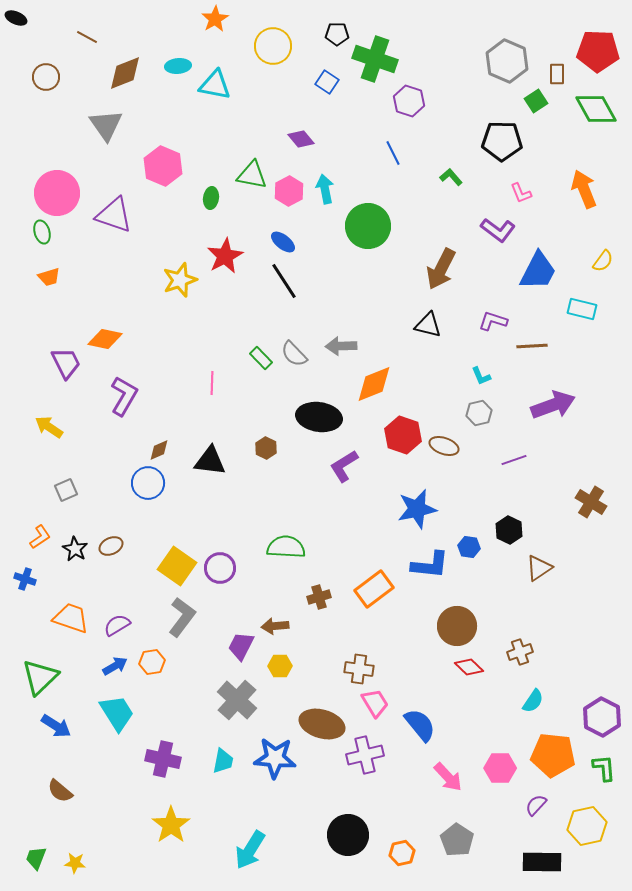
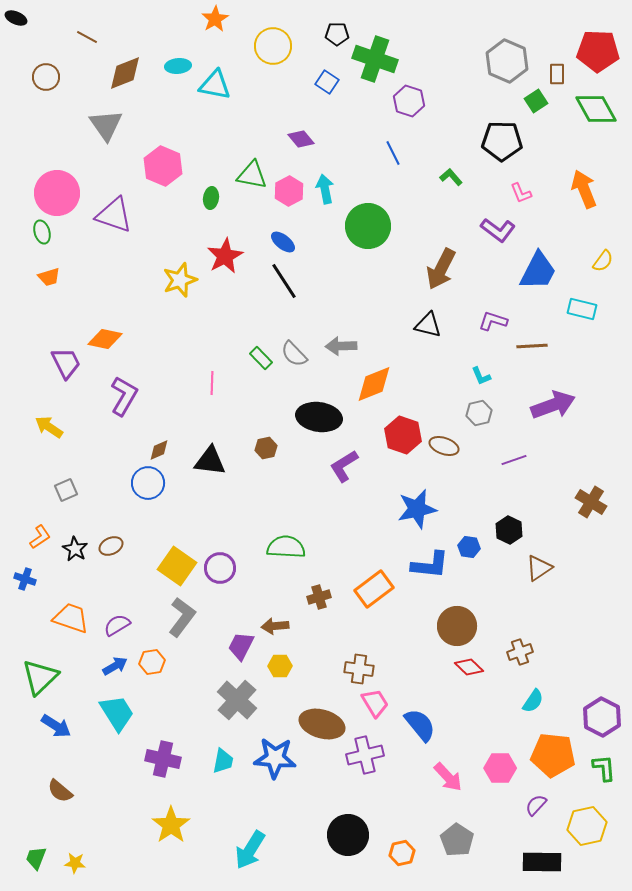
brown hexagon at (266, 448): rotated 20 degrees clockwise
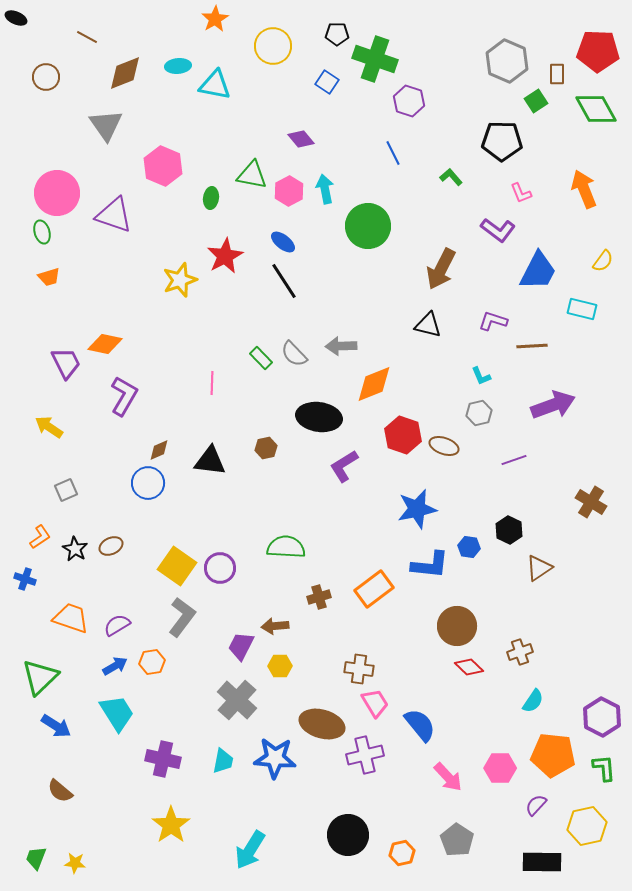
orange diamond at (105, 339): moved 5 px down
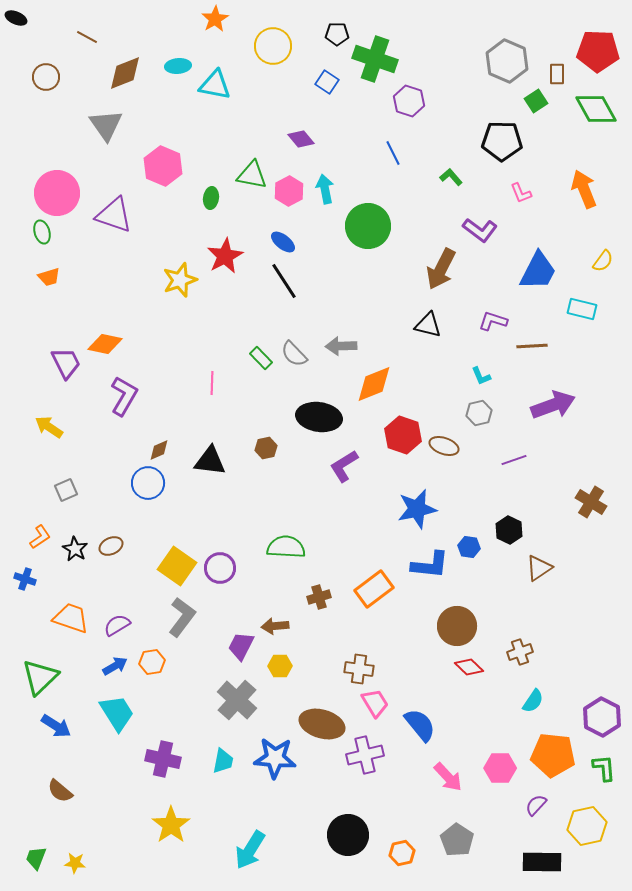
purple L-shape at (498, 230): moved 18 px left
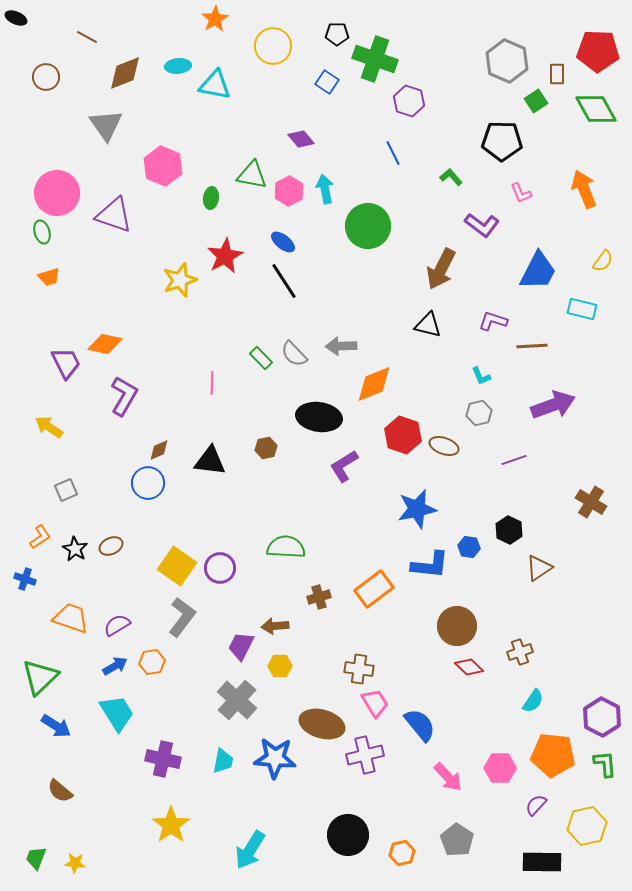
purple L-shape at (480, 230): moved 2 px right, 5 px up
green L-shape at (604, 768): moved 1 px right, 4 px up
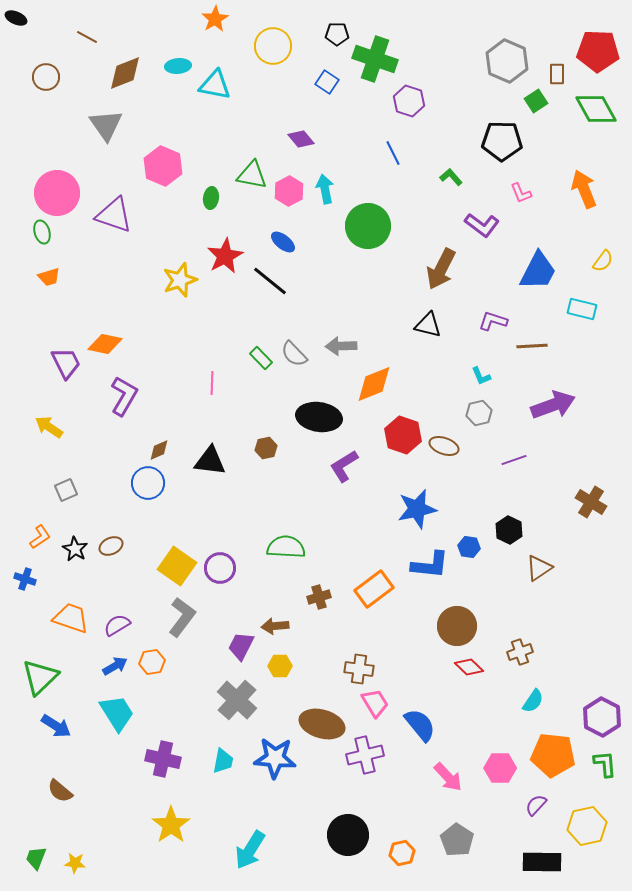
black line at (284, 281): moved 14 px left; rotated 18 degrees counterclockwise
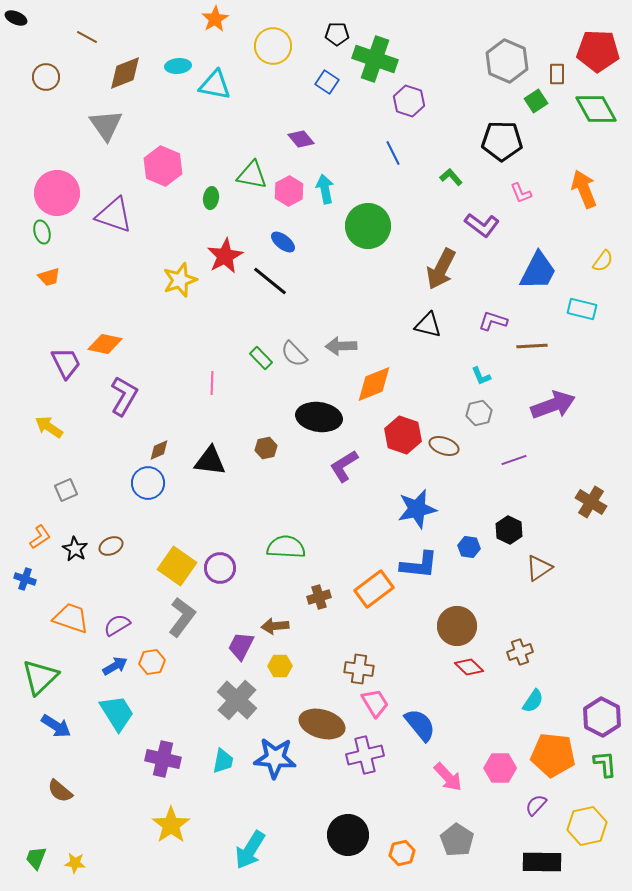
blue L-shape at (430, 565): moved 11 px left
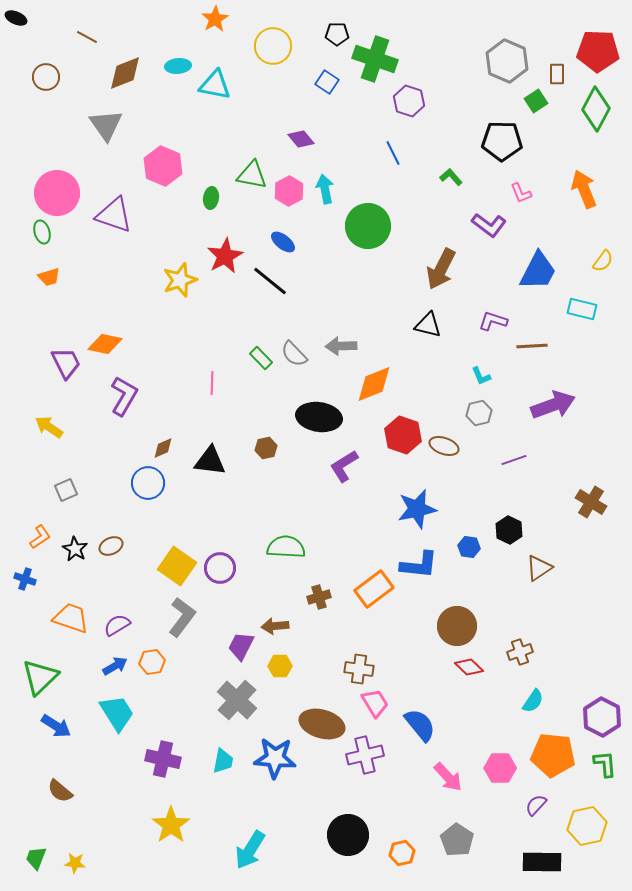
green diamond at (596, 109): rotated 57 degrees clockwise
purple L-shape at (482, 225): moved 7 px right
brown diamond at (159, 450): moved 4 px right, 2 px up
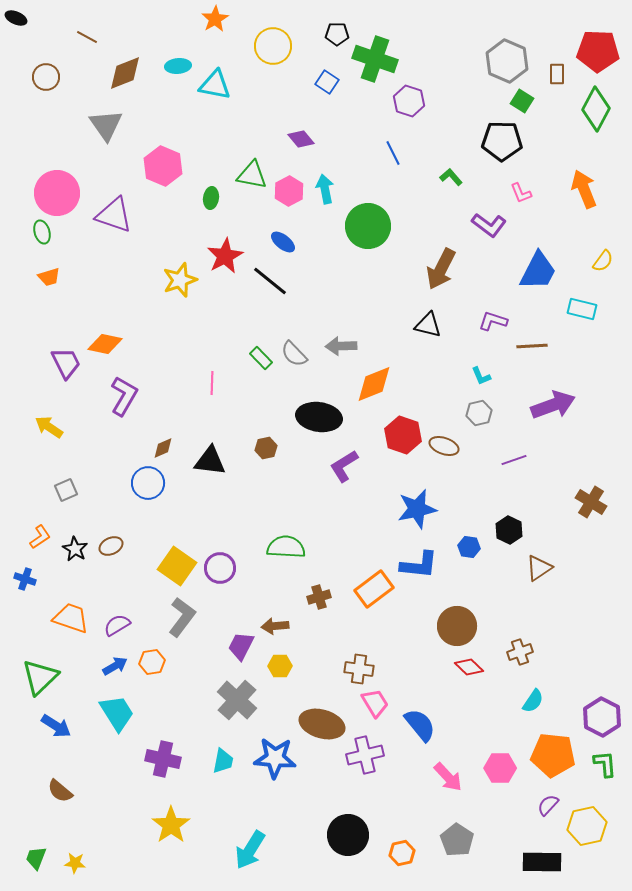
green square at (536, 101): moved 14 px left; rotated 25 degrees counterclockwise
purple semicircle at (536, 805): moved 12 px right
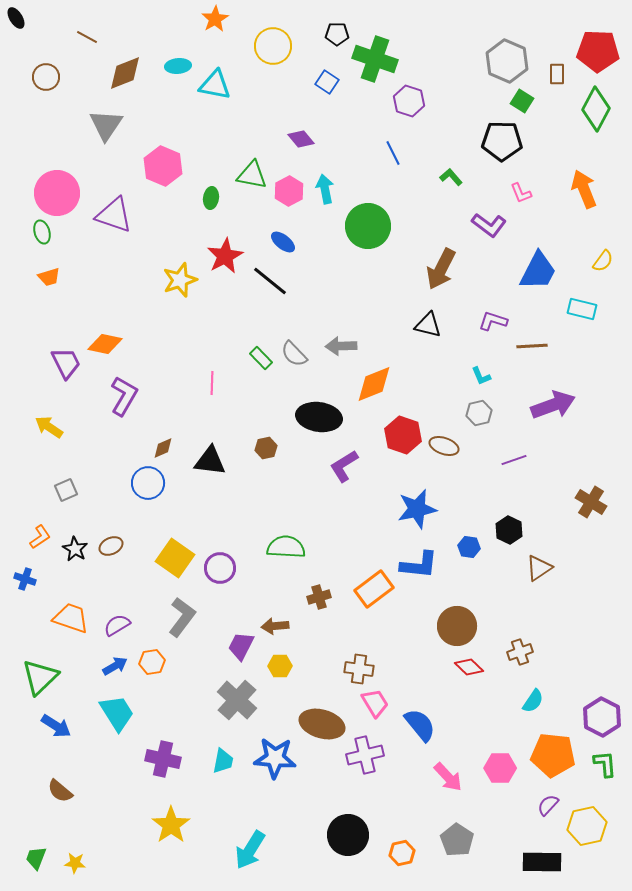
black ellipse at (16, 18): rotated 35 degrees clockwise
gray triangle at (106, 125): rotated 9 degrees clockwise
yellow square at (177, 566): moved 2 px left, 8 px up
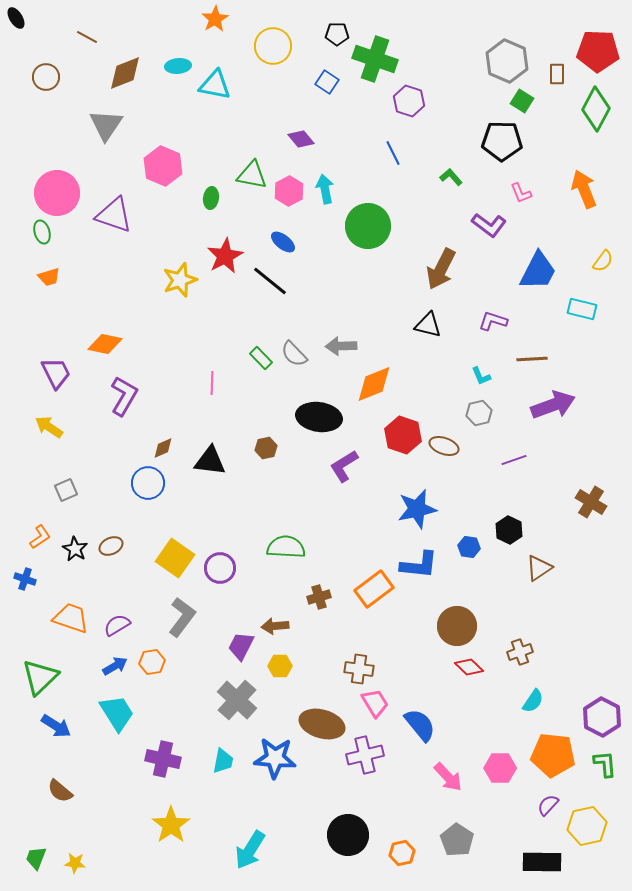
brown line at (532, 346): moved 13 px down
purple trapezoid at (66, 363): moved 10 px left, 10 px down
